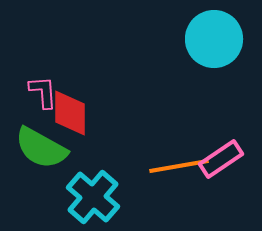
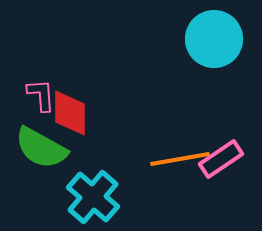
pink L-shape: moved 2 px left, 3 px down
orange line: moved 1 px right, 7 px up
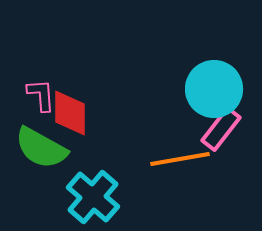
cyan circle: moved 50 px down
pink rectangle: moved 30 px up; rotated 18 degrees counterclockwise
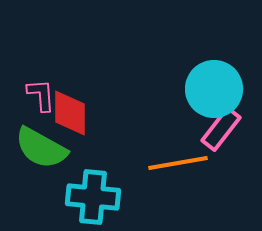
orange line: moved 2 px left, 4 px down
cyan cross: rotated 36 degrees counterclockwise
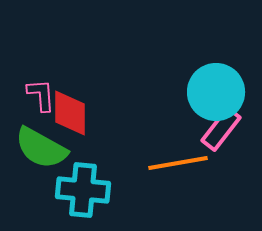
cyan circle: moved 2 px right, 3 px down
cyan cross: moved 10 px left, 7 px up
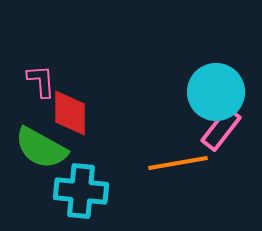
pink L-shape: moved 14 px up
cyan cross: moved 2 px left, 1 px down
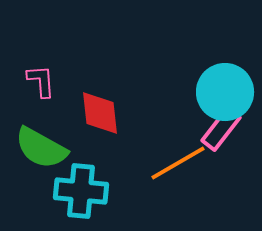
cyan circle: moved 9 px right
red diamond: moved 30 px right; rotated 6 degrees counterclockwise
orange line: rotated 20 degrees counterclockwise
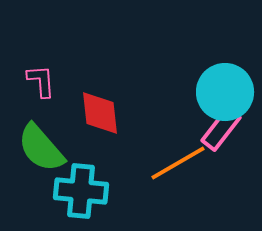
green semicircle: rotated 20 degrees clockwise
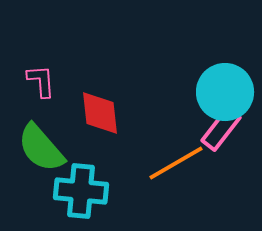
orange line: moved 2 px left
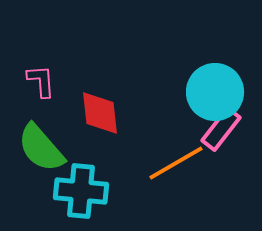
cyan circle: moved 10 px left
